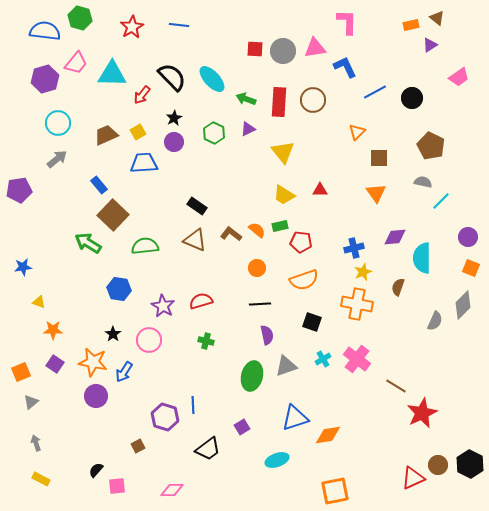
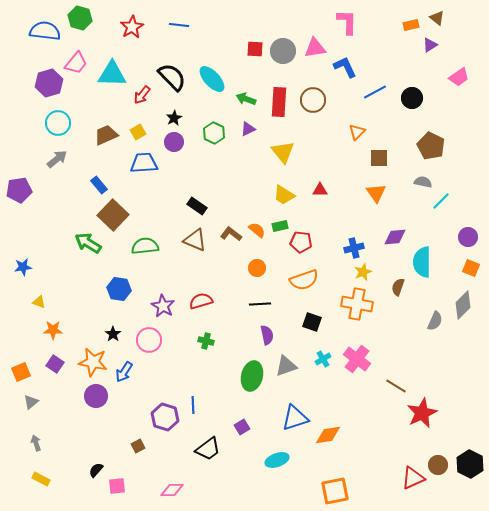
purple hexagon at (45, 79): moved 4 px right, 4 px down
cyan semicircle at (422, 258): moved 4 px down
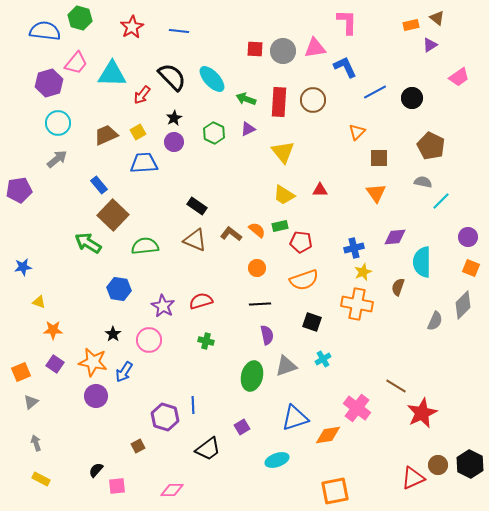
blue line at (179, 25): moved 6 px down
pink cross at (357, 359): moved 49 px down
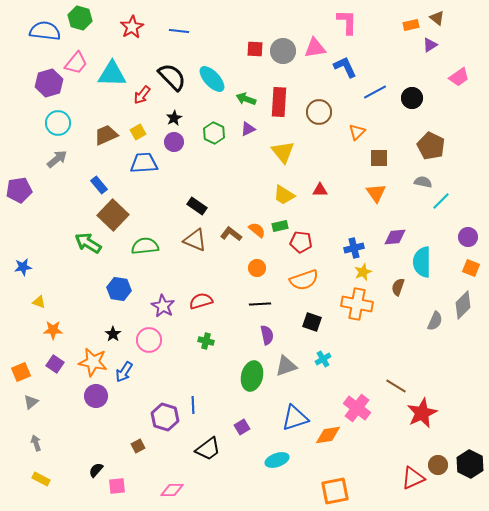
brown circle at (313, 100): moved 6 px right, 12 px down
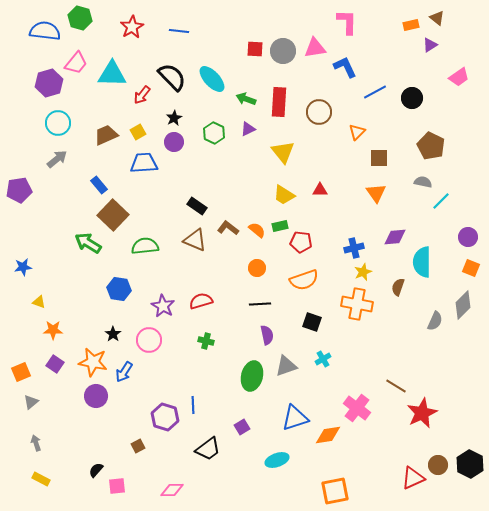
brown L-shape at (231, 234): moved 3 px left, 6 px up
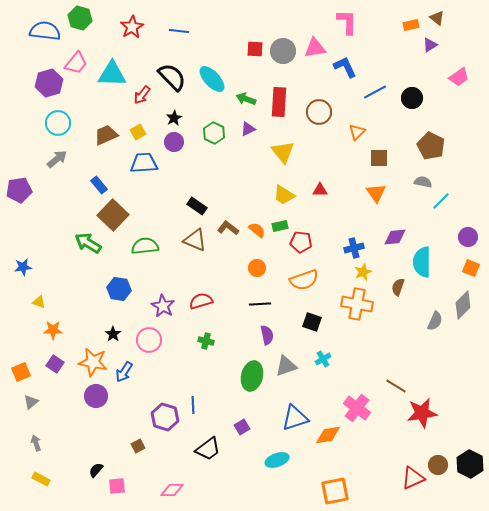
red star at (422, 413): rotated 16 degrees clockwise
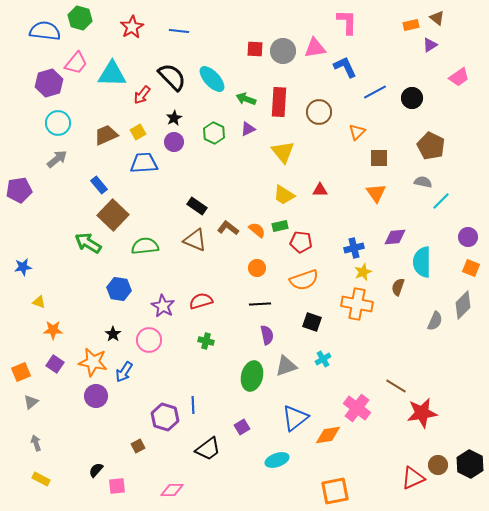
blue triangle at (295, 418): rotated 20 degrees counterclockwise
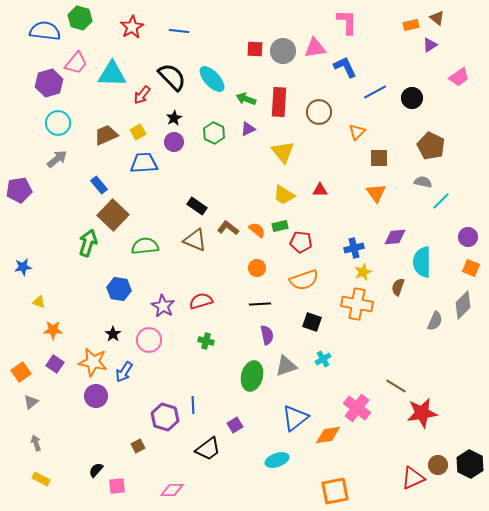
green arrow at (88, 243): rotated 76 degrees clockwise
orange square at (21, 372): rotated 12 degrees counterclockwise
purple square at (242, 427): moved 7 px left, 2 px up
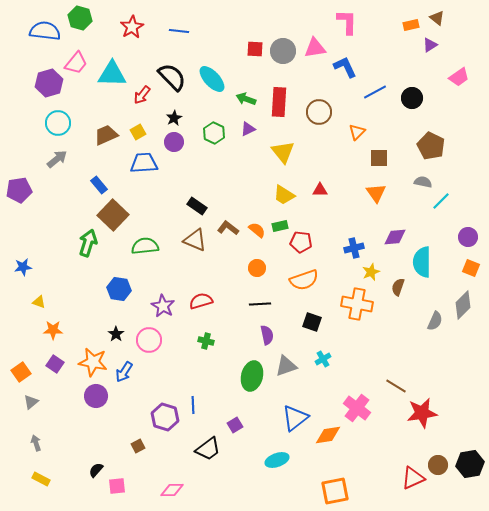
yellow star at (363, 272): moved 8 px right
black star at (113, 334): moved 3 px right
black hexagon at (470, 464): rotated 24 degrees clockwise
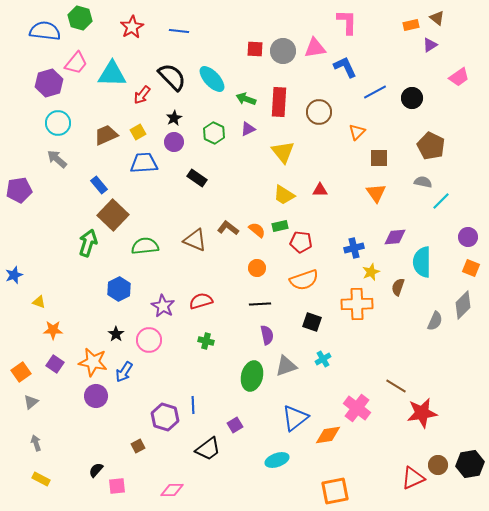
gray arrow at (57, 159): rotated 100 degrees counterclockwise
black rectangle at (197, 206): moved 28 px up
blue star at (23, 267): moved 9 px left, 8 px down; rotated 12 degrees counterclockwise
blue hexagon at (119, 289): rotated 25 degrees clockwise
orange cross at (357, 304): rotated 12 degrees counterclockwise
